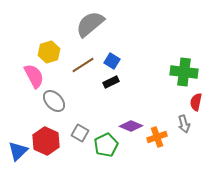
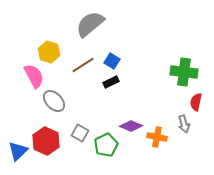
yellow hexagon: rotated 25 degrees counterclockwise
orange cross: rotated 30 degrees clockwise
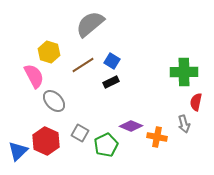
green cross: rotated 8 degrees counterclockwise
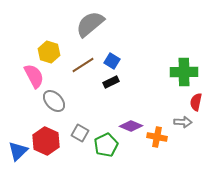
gray arrow: moved 1 px left, 2 px up; rotated 72 degrees counterclockwise
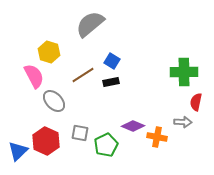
brown line: moved 10 px down
black rectangle: rotated 14 degrees clockwise
purple diamond: moved 2 px right
gray square: rotated 18 degrees counterclockwise
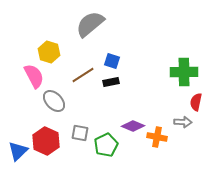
blue square: rotated 14 degrees counterclockwise
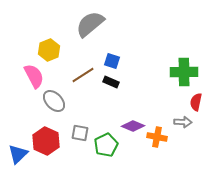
yellow hexagon: moved 2 px up; rotated 20 degrees clockwise
black rectangle: rotated 35 degrees clockwise
blue triangle: moved 3 px down
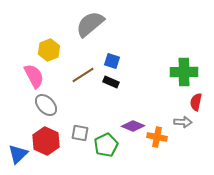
gray ellipse: moved 8 px left, 4 px down
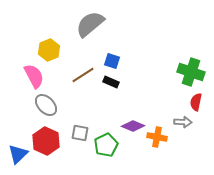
green cross: moved 7 px right; rotated 20 degrees clockwise
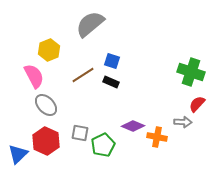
red semicircle: moved 1 px right, 2 px down; rotated 30 degrees clockwise
green pentagon: moved 3 px left
